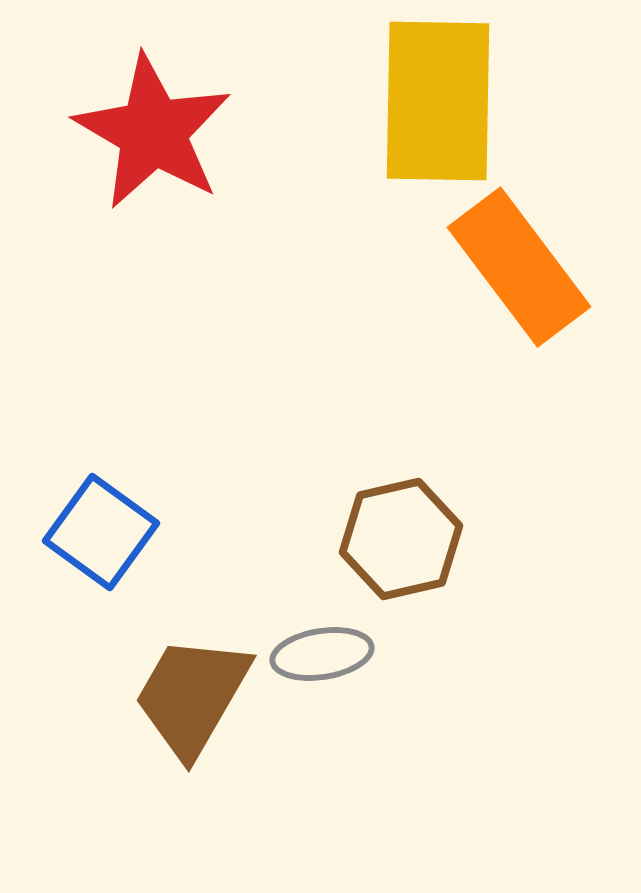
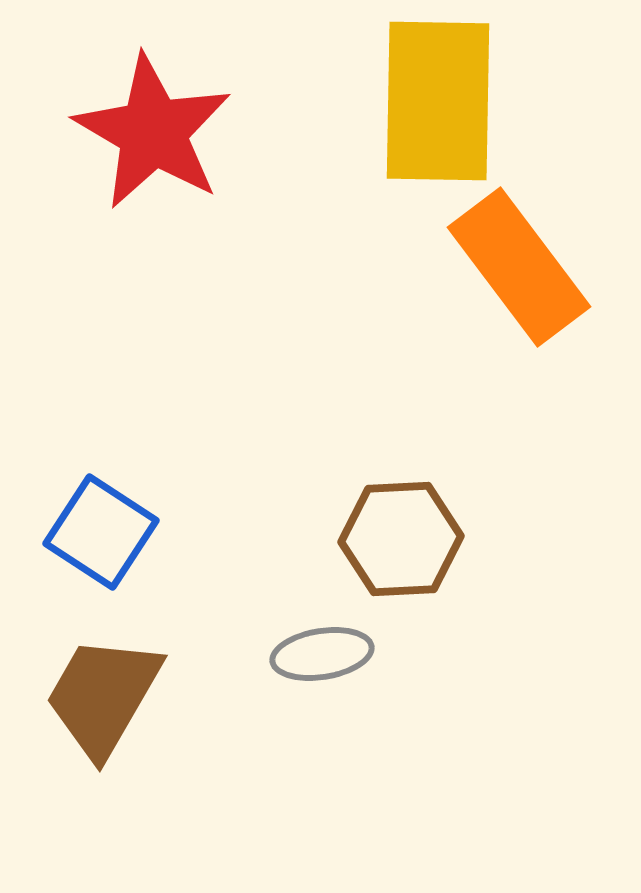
blue square: rotated 3 degrees counterclockwise
brown hexagon: rotated 10 degrees clockwise
brown trapezoid: moved 89 px left
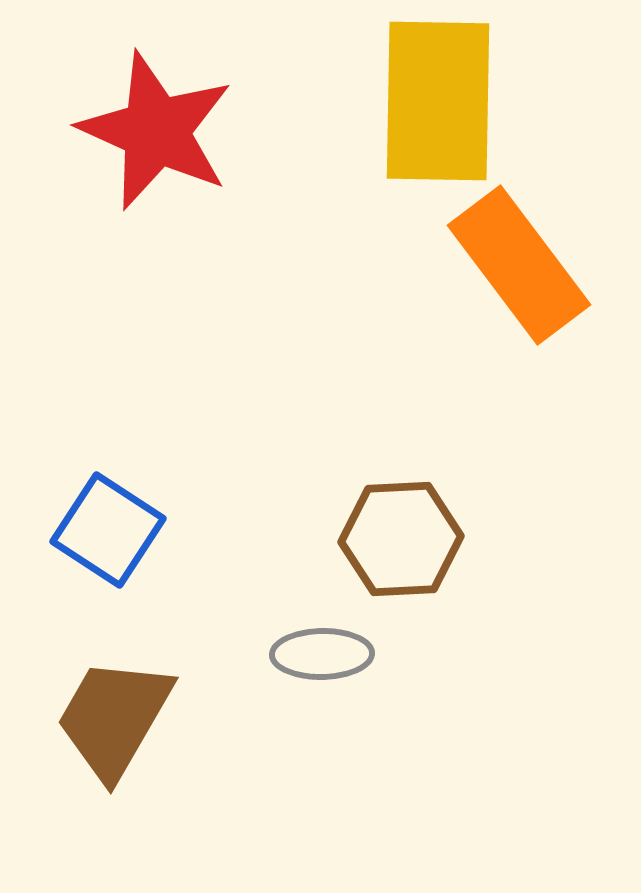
red star: moved 3 px right, 1 px up; rotated 6 degrees counterclockwise
orange rectangle: moved 2 px up
blue square: moved 7 px right, 2 px up
gray ellipse: rotated 8 degrees clockwise
brown trapezoid: moved 11 px right, 22 px down
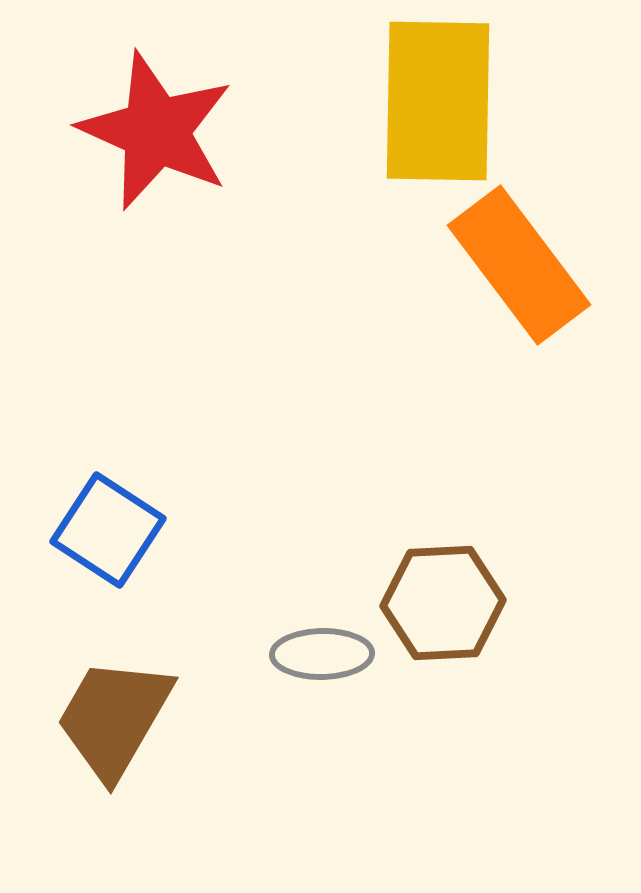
brown hexagon: moved 42 px right, 64 px down
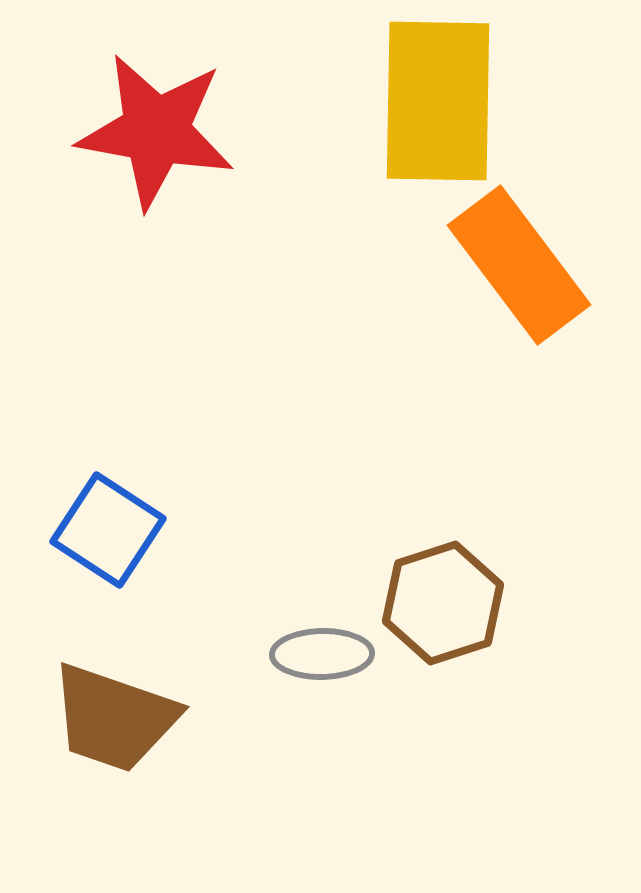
red star: rotated 14 degrees counterclockwise
brown hexagon: rotated 15 degrees counterclockwise
brown trapezoid: rotated 101 degrees counterclockwise
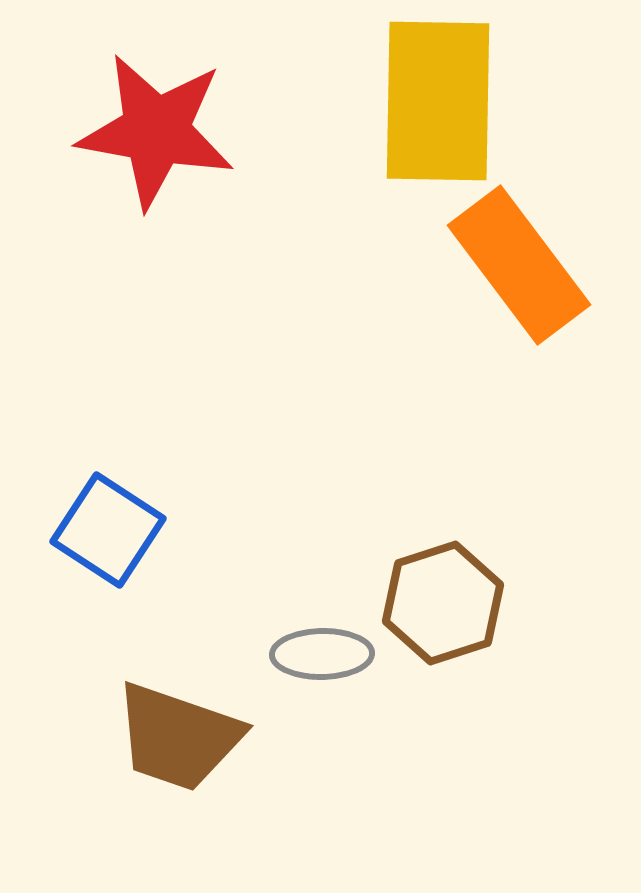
brown trapezoid: moved 64 px right, 19 px down
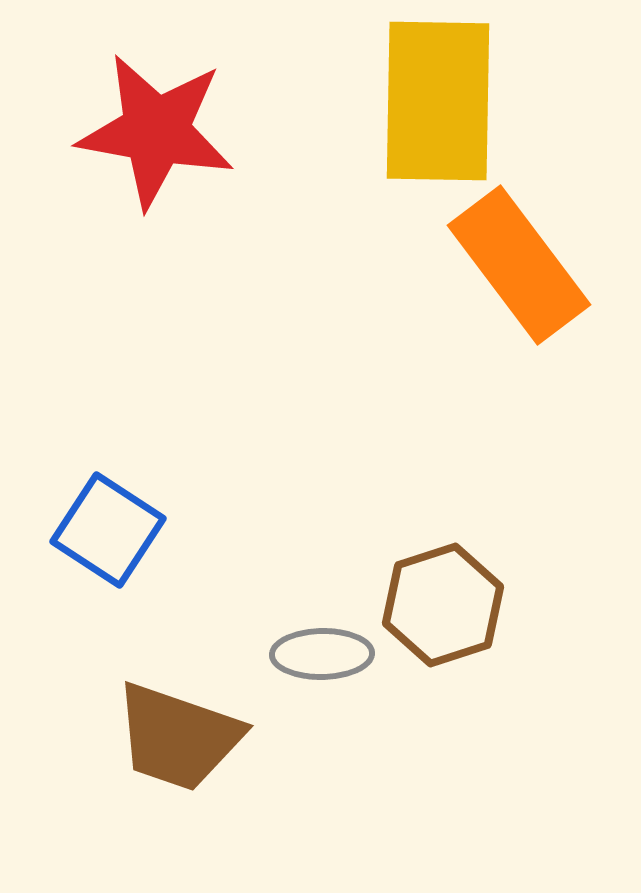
brown hexagon: moved 2 px down
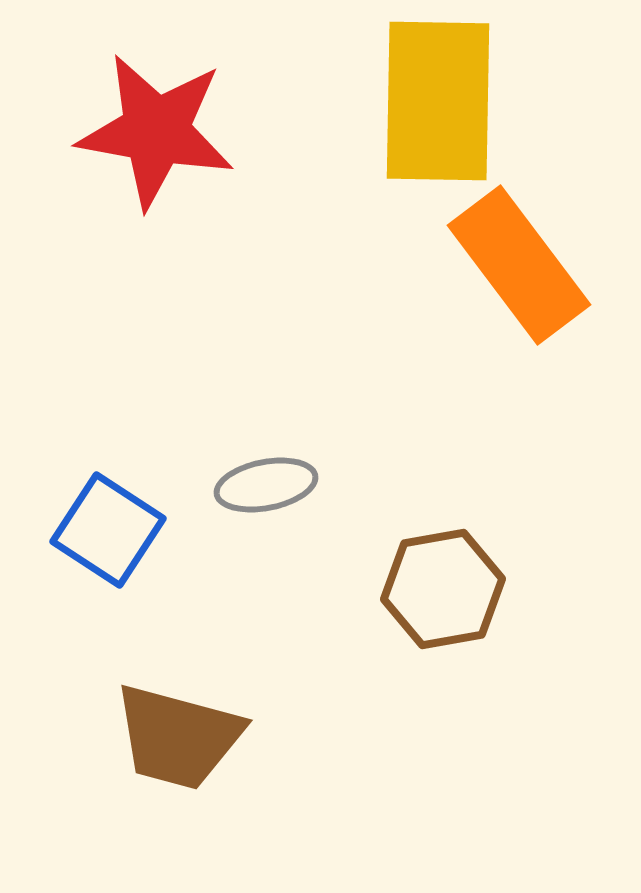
brown hexagon: moved 16 px up; rotated 8 degrees clockwise
gray ellipse: moved 56 px left, 169 px up; rotated 10 degrees counterclockwise
brown trapezoid: rotated 4 degrees counterclockwise
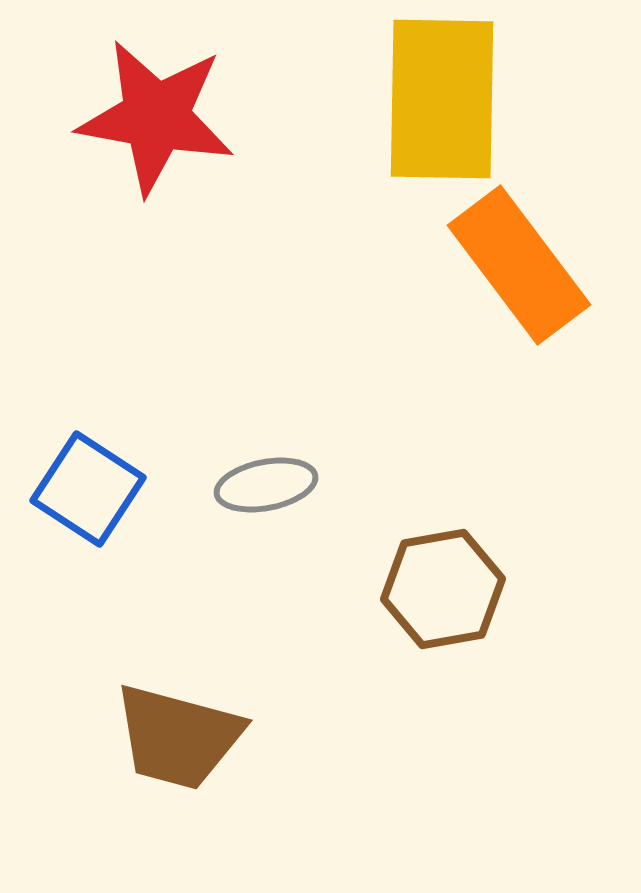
yellow rectangle: moved 4 px right, 2 px up
red star: moved 14 px up
blue square: moved 20 px left, 41 px up
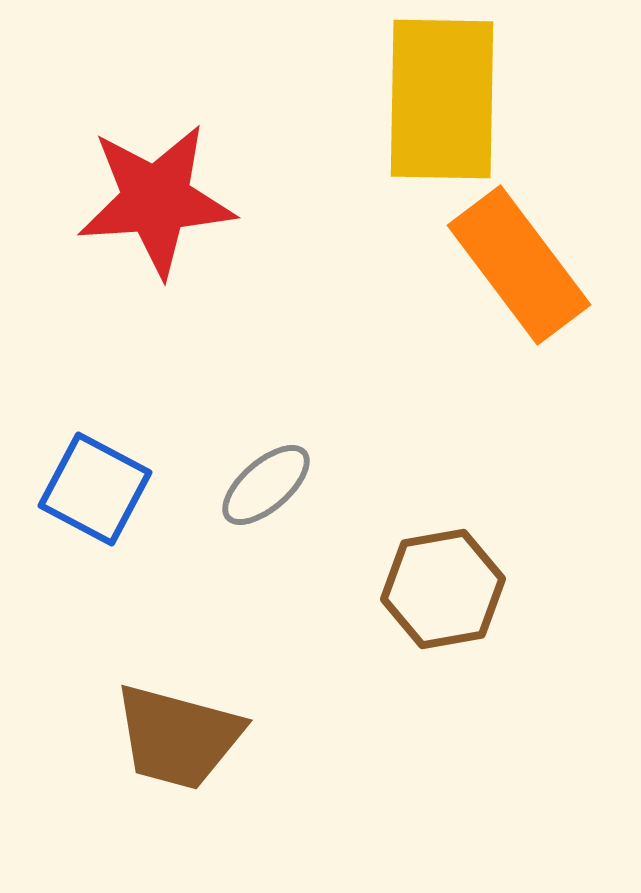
red star: moved 83 px down; rotated 14 degrees counterclockwise
gray ellipse: rotated 30 degrees counterclockwise
blue square: moved 7 px right; rotated 5 degrees counterclockwise
